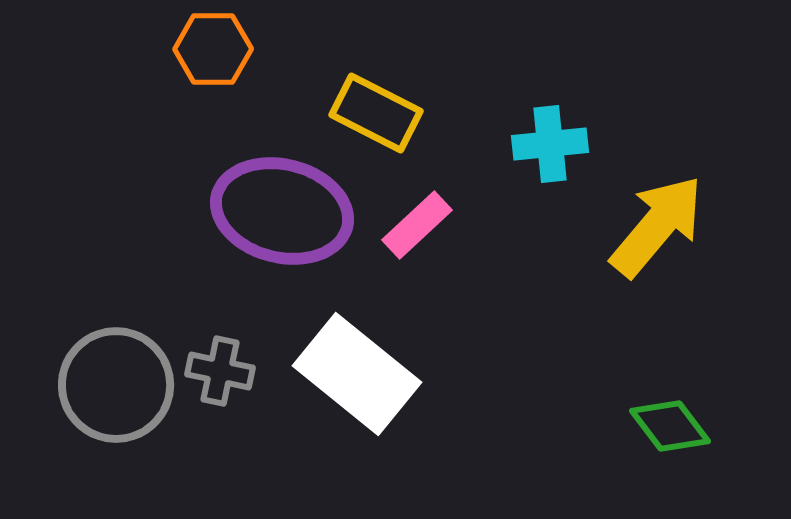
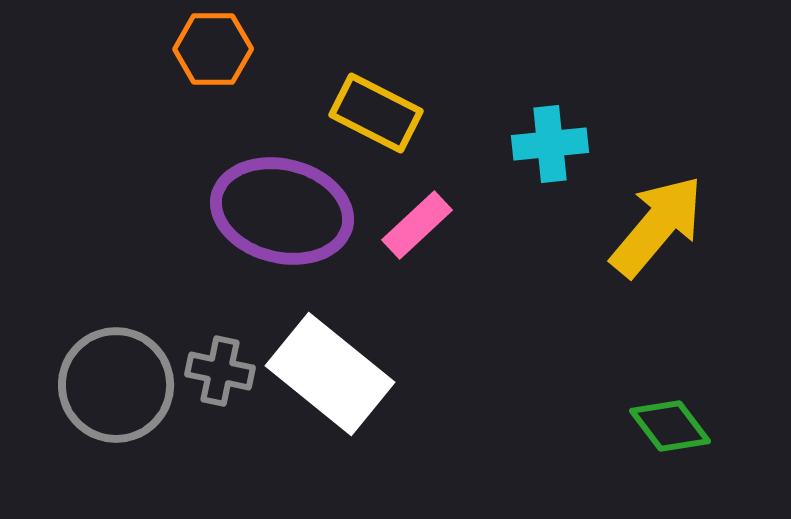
white rectangle: moved 27 px left
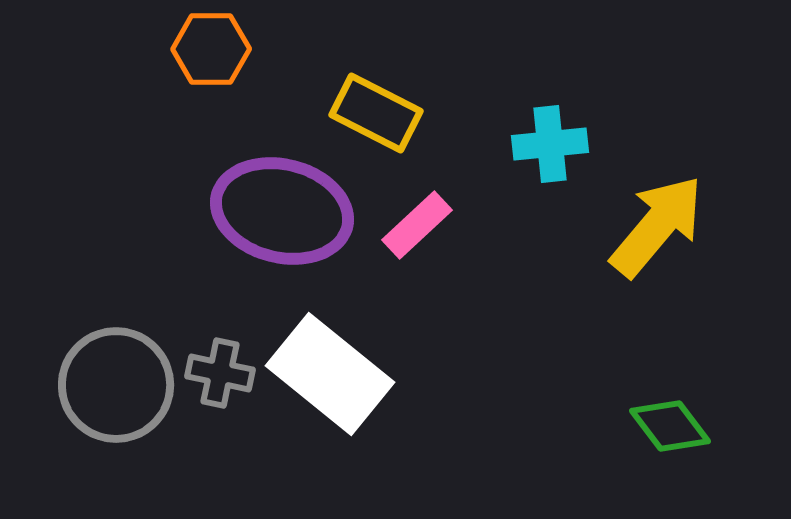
orange hexagon: moved 2 px left
gray cross: moved 2 px down
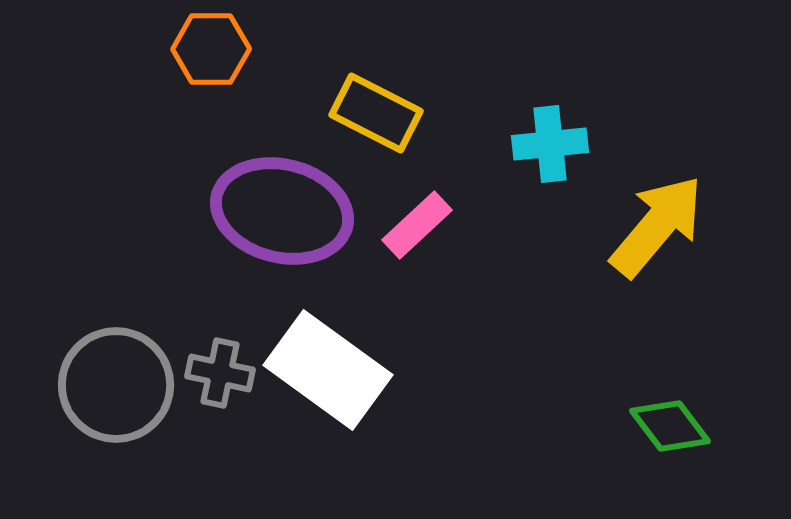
white rectangle: moved 2 px left, 4 px up; rotated 3 degrees counterclockwise
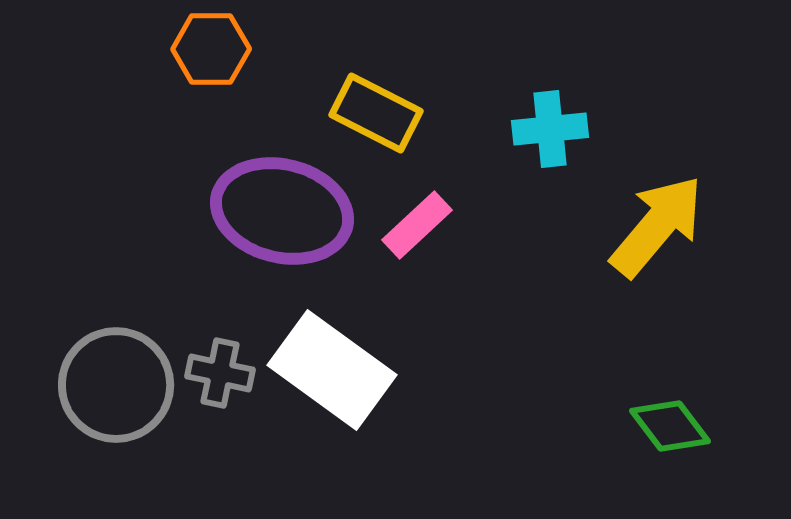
cyan cross: moved 15 px up
white rectangle: moved 4 px right
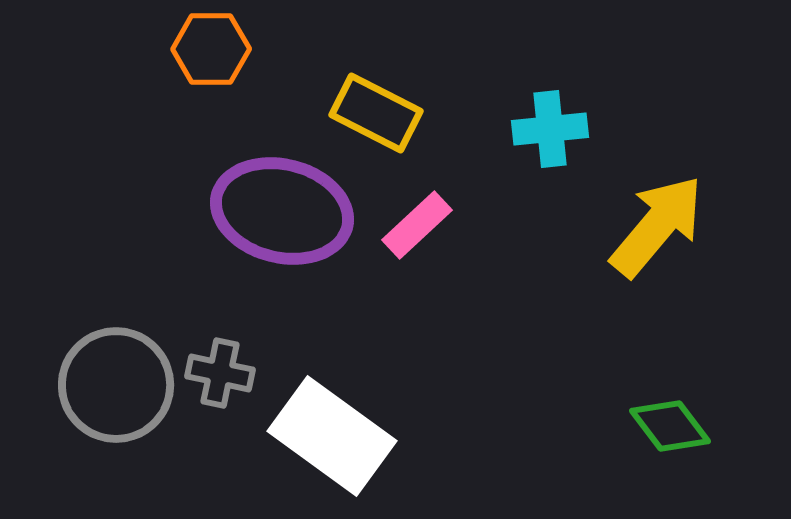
white rectangle: moved 66 px down
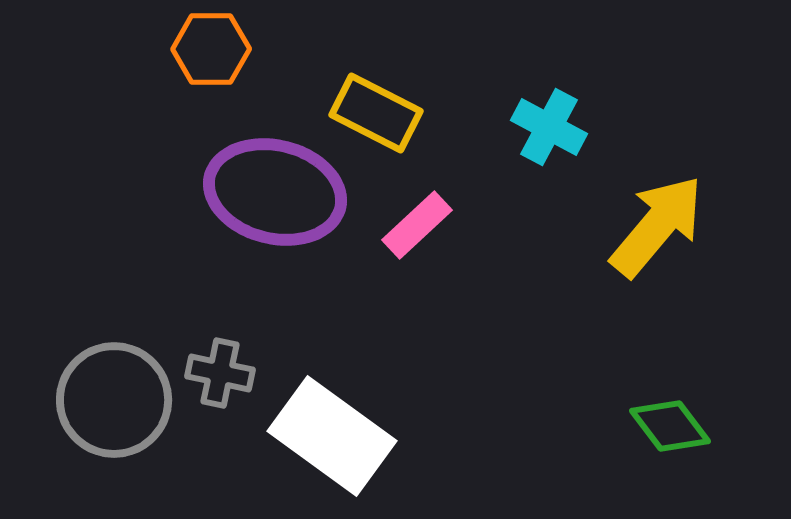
cyan cross: moved 1 px left, 2 px up; rotated 34 degrees clockwise
purple ellipse: moved 7 px left, 19 px up
gray circle: moved 2 px left, 15 px down
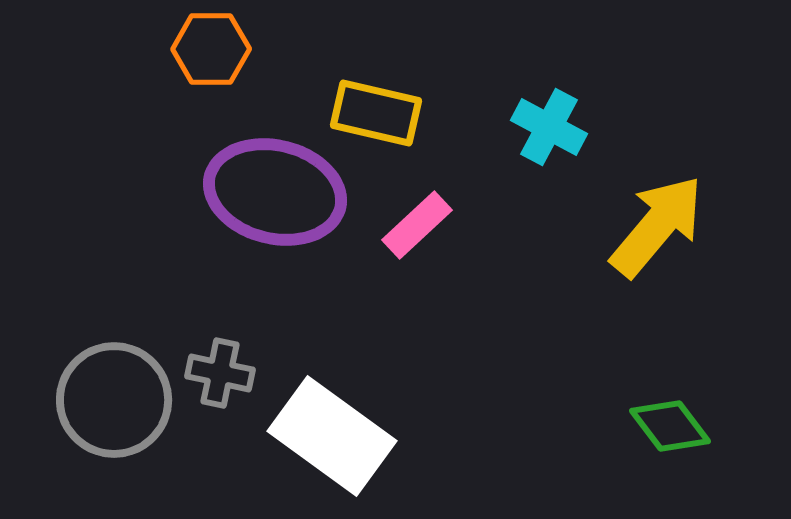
yellow rectangle: rotated 14 degrees counterclockwise
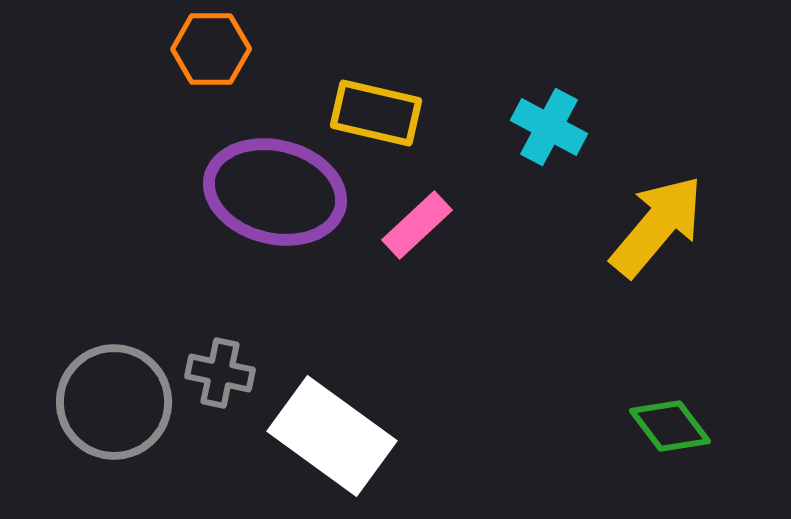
gray circle: moved 2 px down
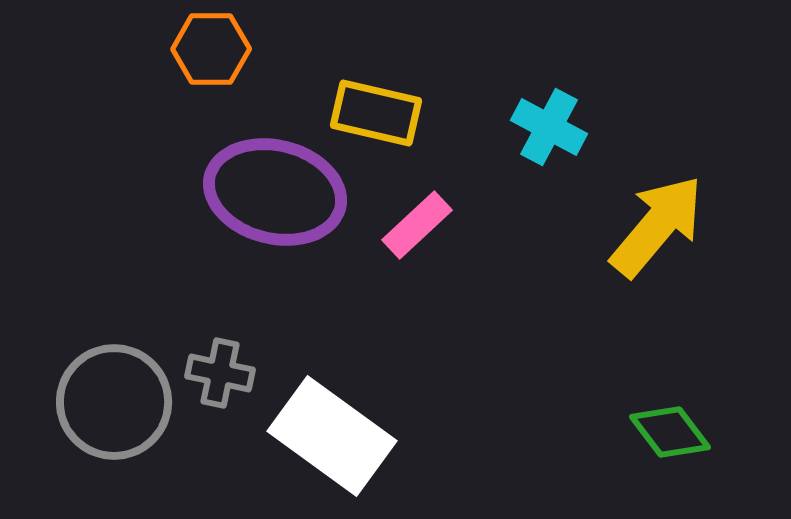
green diamond: moved 6 px down
